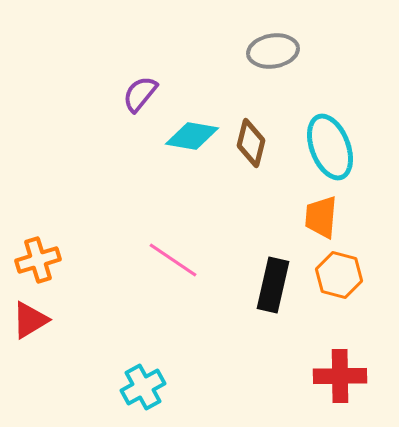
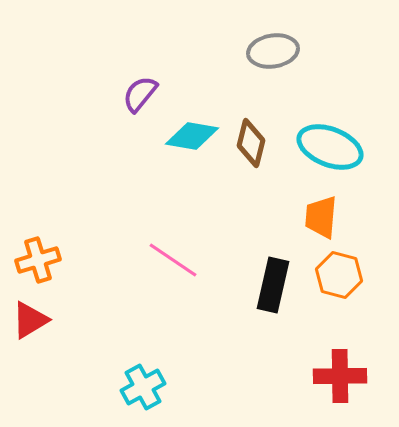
cyan ellipse: rotated 48 degrees counterclockwise
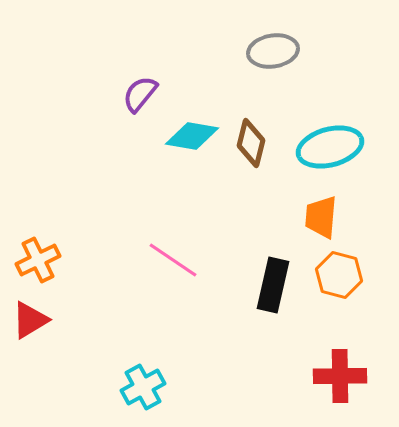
cyan ellipse: rotated 36 degrees counterclockwise
orange cross: rotated 9 degrees counterclockwise
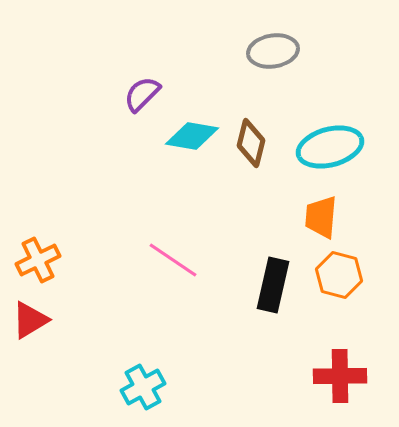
purple semicircle: moved 2 px right; rotated 6 degrees clockwise
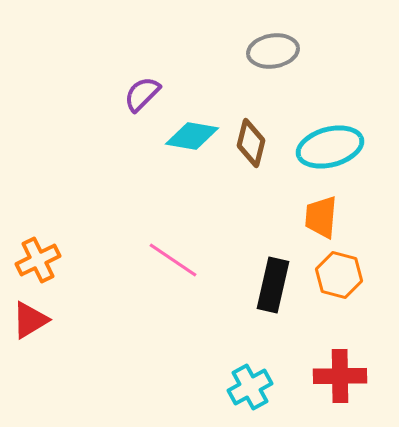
cyan cross: moved 107 px right
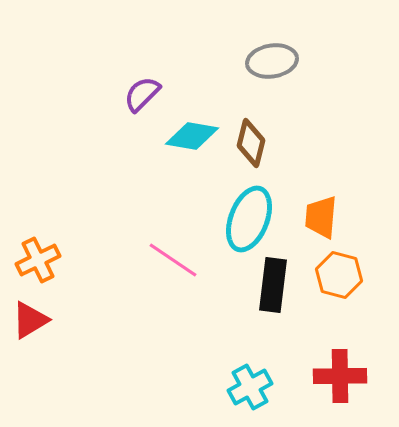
gray ellipse: moved 1 px left, 10 px down
cyan ellipse: moved 81 px left, 72 px down; rotated 54 degrees counterclockwise
black rectangle: rotated 6 degrees counterclockwise
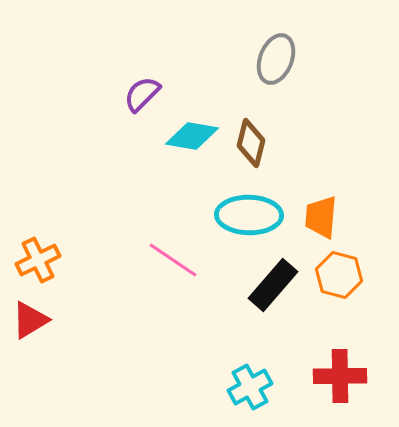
gray ellipse: moved 4 px right, 2 px up; rotated 60 degrees counterclockwise
cyan ellipse: moved 4 px up; rotated 70 degrees clockwise
black rectangle: rotated 34 degrees clockwise
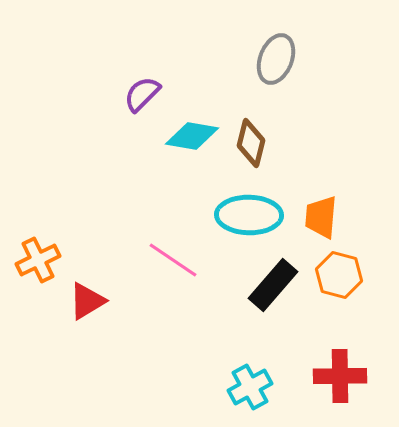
red triangle: moved 57 px right, 19 px up
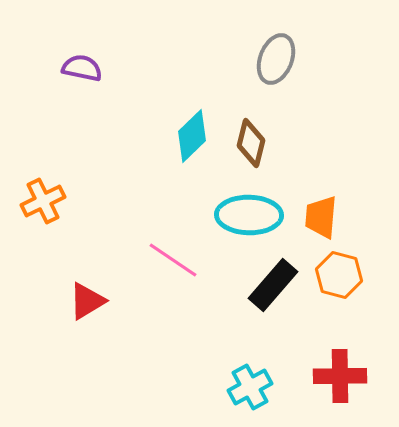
purple semicircle: moved 60 px left, 26 px up; rotated 57 degrees clockwise
cyan diamond: rotated 54 degrees counterclockwise
orange cross: moved 5 px right, 59 px up
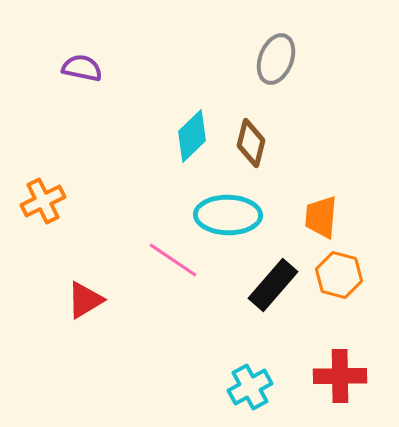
cyan ellipse: moved 21 px left
red triangle: moved 2 px left, 1 px up
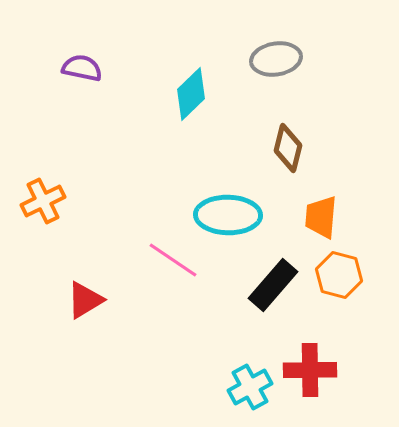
gray ellipse: rotated 60 degrees clockwise
cyan diamond: moved 1 px left, 42 px up
brown diamond: moved 37 px right, 5 px down
red cross: moved 30 px left, 6 px up
